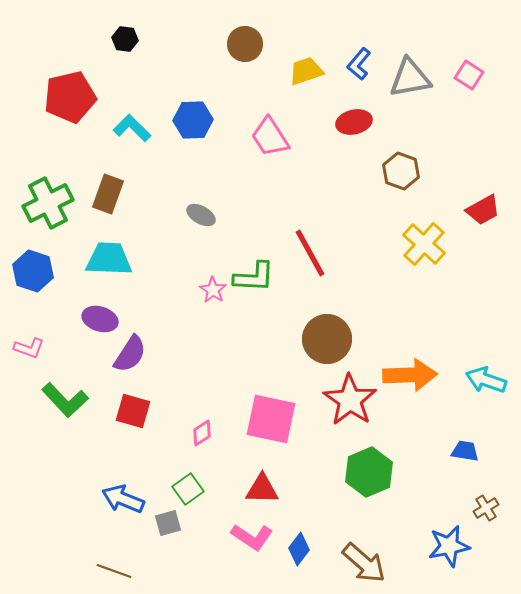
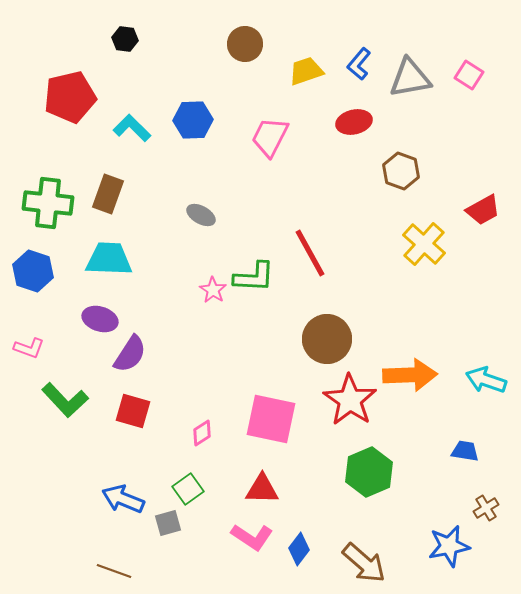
pink trapezoid at (270, 137): rotated 60 degrees clockwise
green cross at (48, 203): rotated 33 degrees clockwise
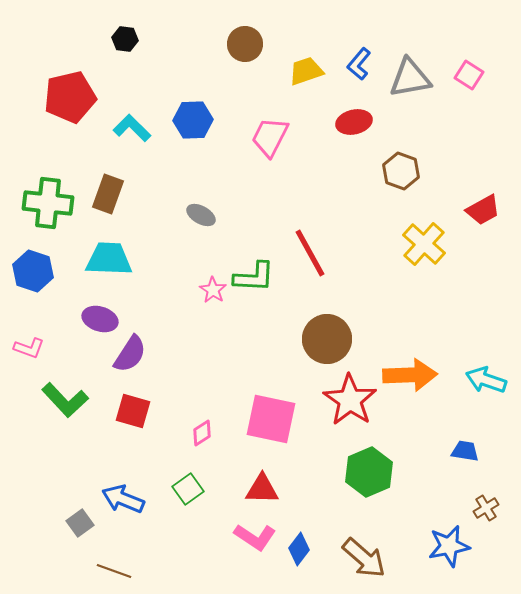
gray square at (168, 523): moved 88 px left; rotated 20 degrees counterclockwise
pink L-shape at (252, 537): moved 3 px right
brown arrow at (364, 563): moved 5 px up
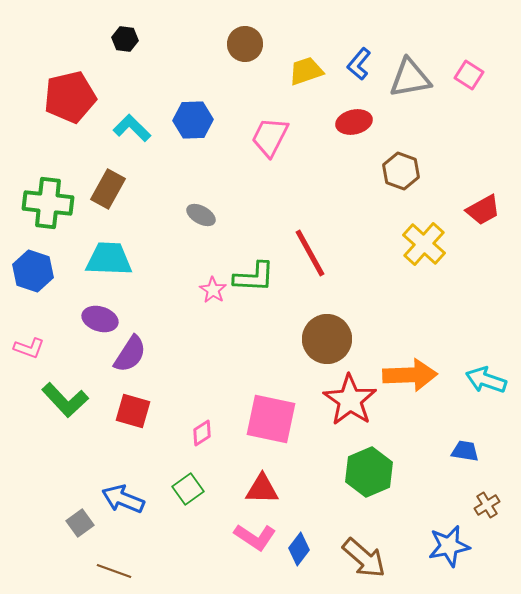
brown rectangle at (108, 194): moved 5 px up; rotated 9 degrees clockwise
brown cross at (486, 508): moved 1 px right, 3 px up
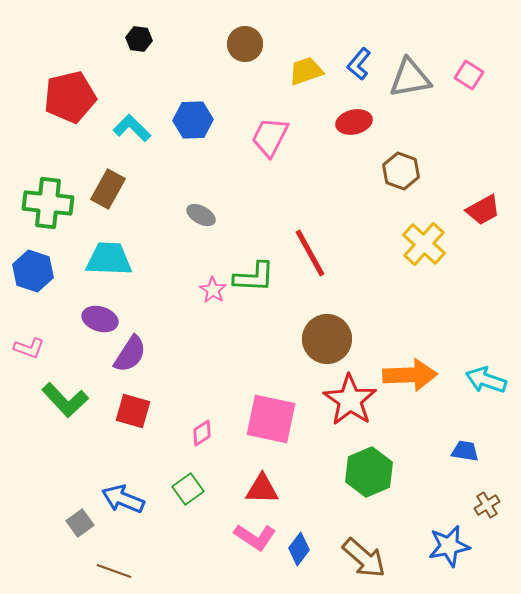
black hexagon at (125, 39): moved 14 px right
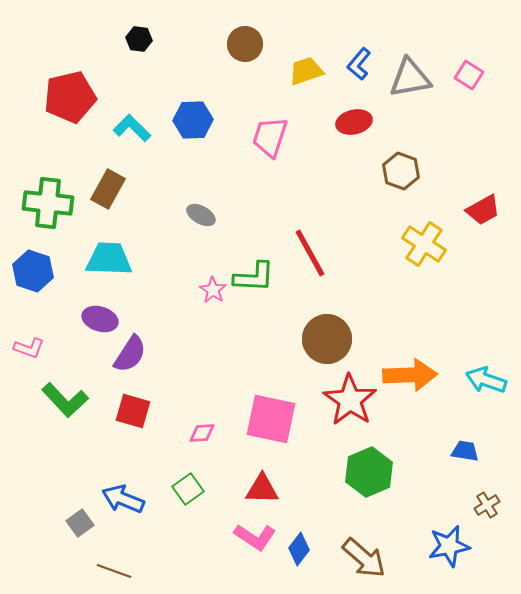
pink trapezoid at (270, 137): rotated 9 degrees counterclockwise
yellow cross at (424, 244): rotated 9 degrees counterclockwise
pink diamond at (202, 433): rotated 28 degrees clockwise
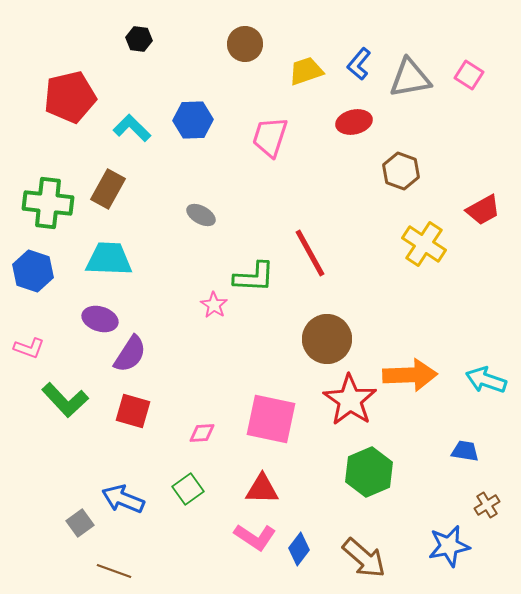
pink star at (213, 290): moved 1 px right, 15 px down
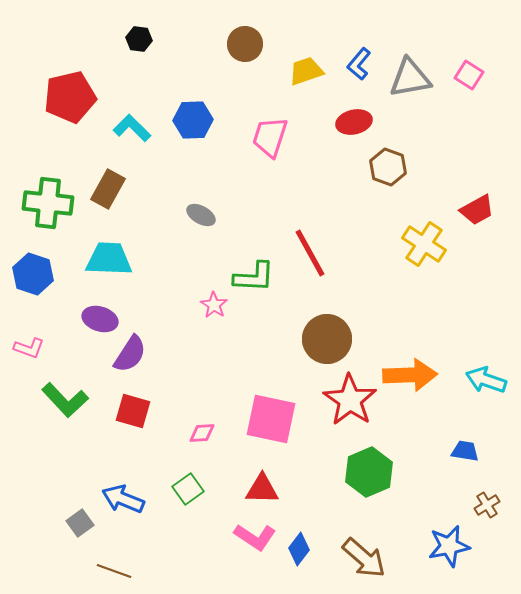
brown hexagon at (401, 171): moved 13 px left, 4 px up
red trapezoid at (483, 210): moved 6 px left
blue hexagon at (33, 271): moved 3 px down
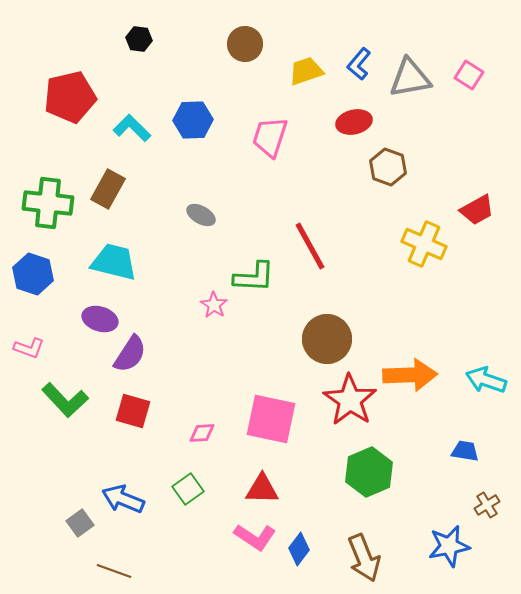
yellow cross at (424, 244): rotated 9 degrees counterclockwise
red line at (310, 253): moved 7 px up
cyan trapezoid at (109, 259): moved 5 px right, 3 px down; rotated 12 degrees clockwise
brown arrow at (364, 558): rotated 27 degrees clockwise
